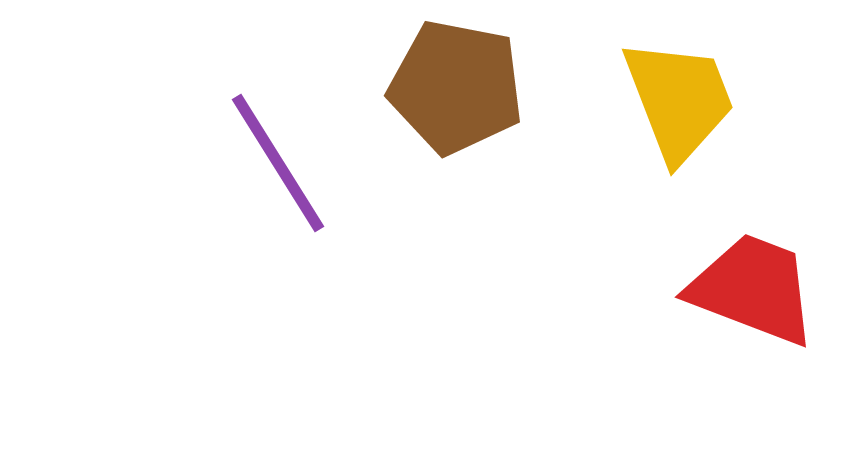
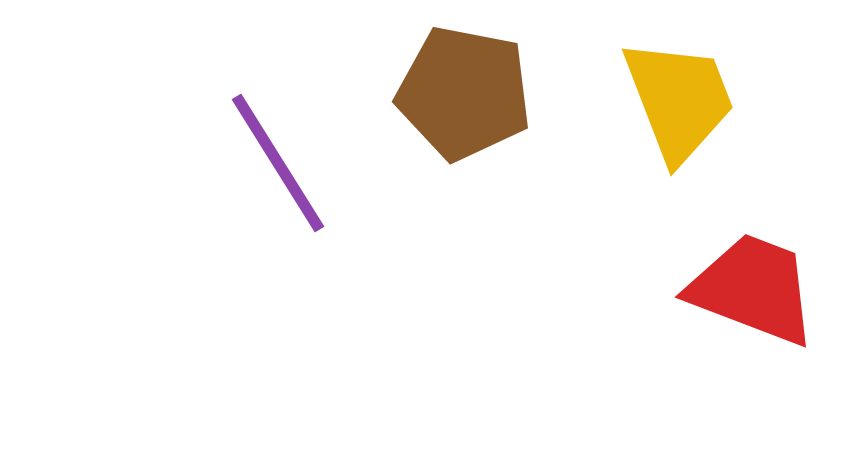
brown pentagon: moved 8 px right, 6 px down
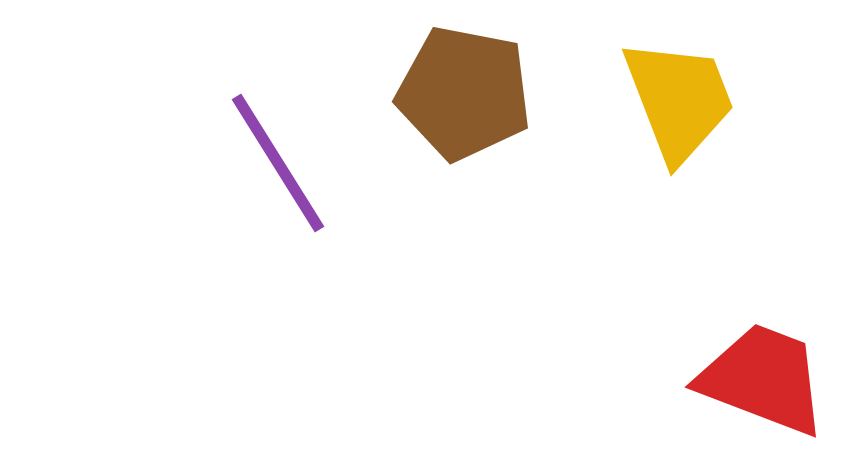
red trapezoid: moved 10 px right, 90 px down
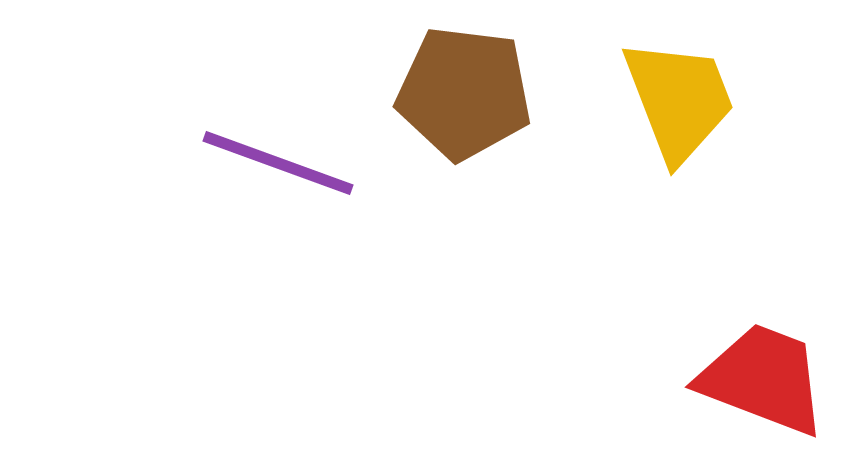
brown pentagon: rotated 4 degrees counterclockwise
purple line: rotated 38 degrees counterclockwise
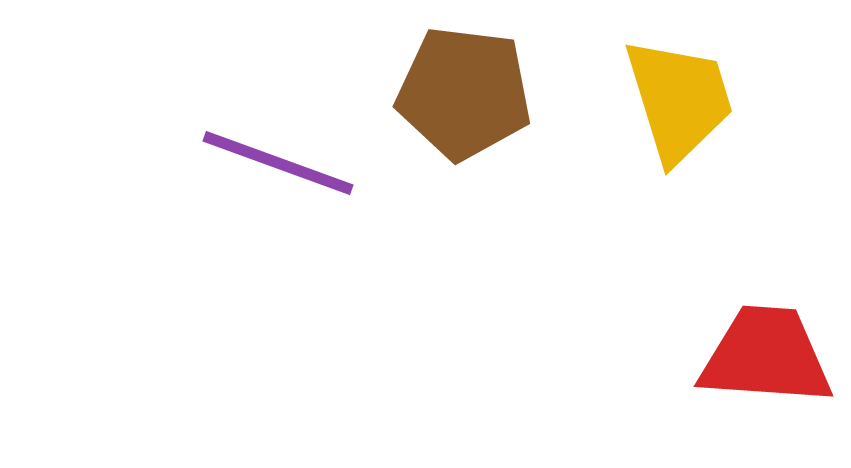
yellow trapezoid: rotated 4 degrees clockwise
red trapezoid: moved 3 px right, 23 px up; rotated 17 degrees counterclockwise
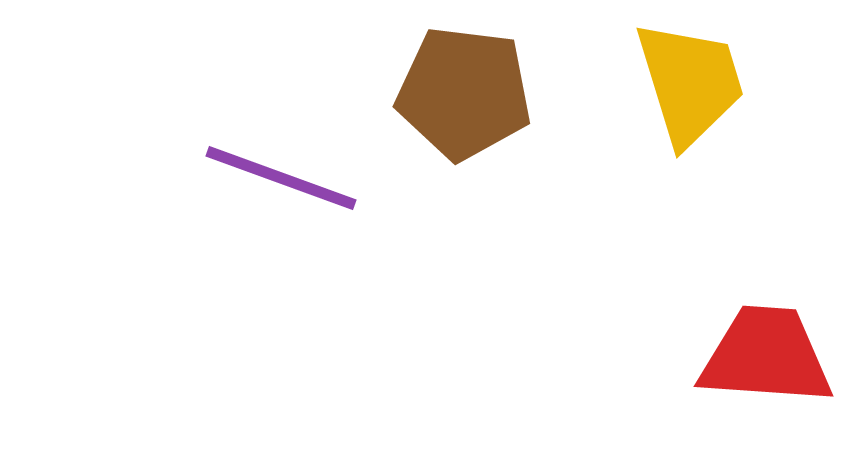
yellow trapezoid: moved 11 px right, 17 px up
purple line: moved 3 px right, 15 px down
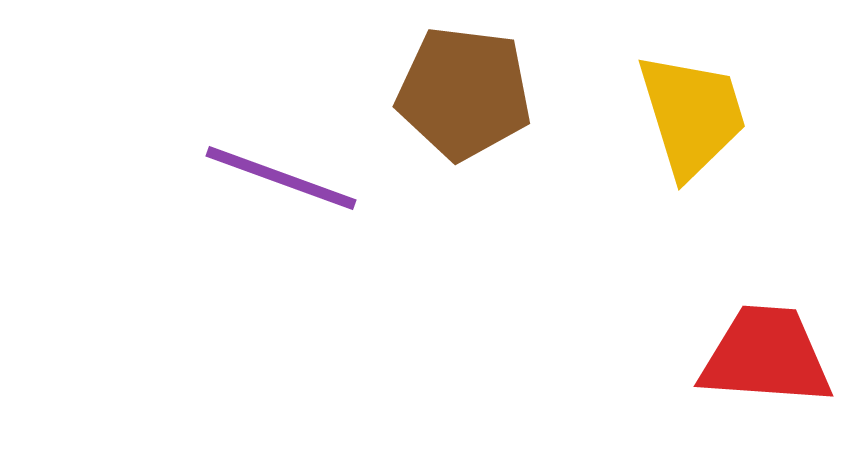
yellow trapezoid: moved 2 px right, 32 px down
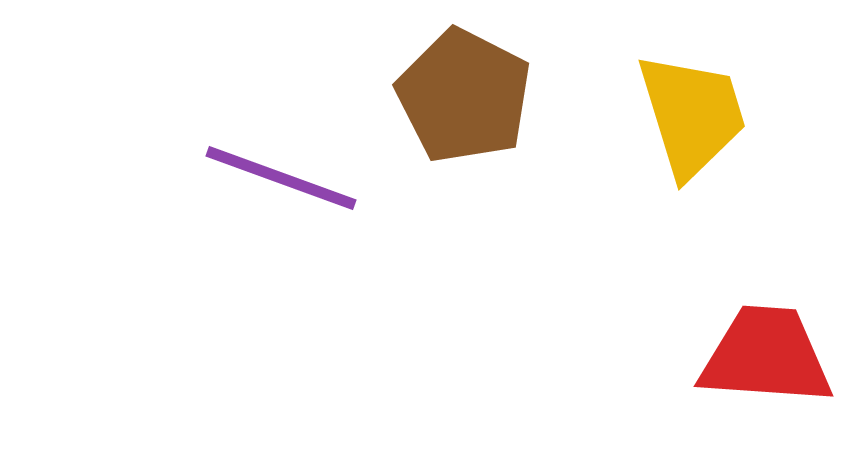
brown pentagon: moved 3 px down; rotated 20 degrees clockwise
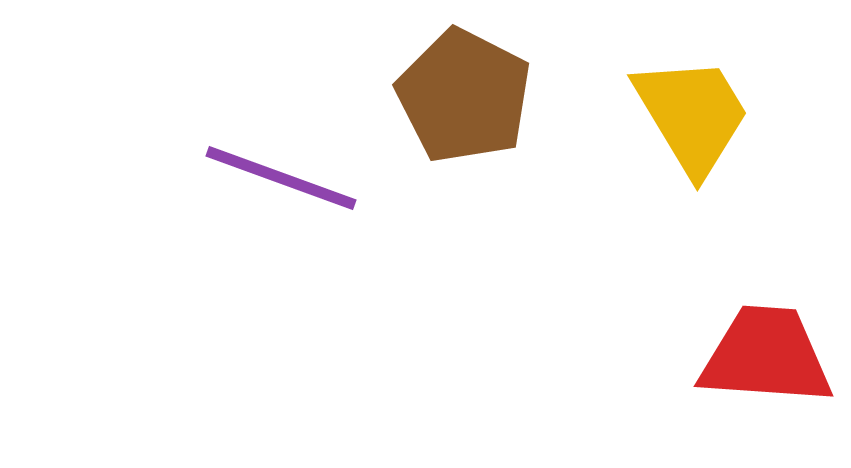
yellow trapezoid: rotated 14 degrees counterclockwise
